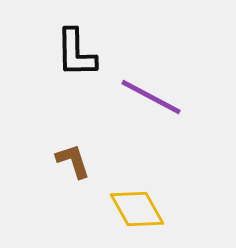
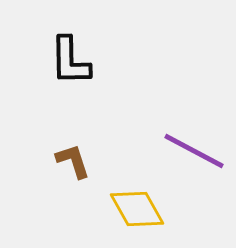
black L-shape: moved 6 px left, 8 px down
purple line: moved 43 px right, 54 px down
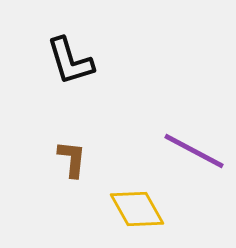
black L-shape: rotated 16 degrees counterclockwise
brown L-shape: moved 1 px left, 2 px up; rotated 24 degrees clockwise
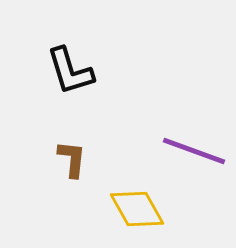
black L-shape: moved 10 px down
purple line: rotated 8 degrees counterclockwise
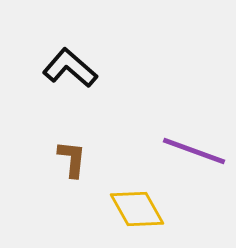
black L-shape: moved 3 px up; rotated 148 degrees clockwise
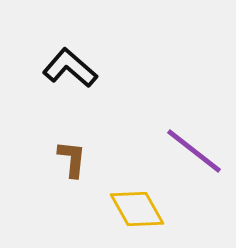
purple line: rotated 18 degrees clockwise
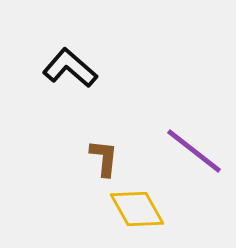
brown L-shape: moved 32 px right, 1 px up
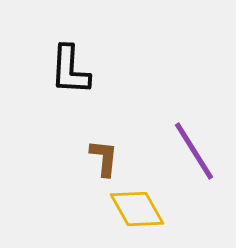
black L-shape: moved 2 px down; rotated 128 degrees counterclockwise
purple line: rotated 20 degrees clockwise
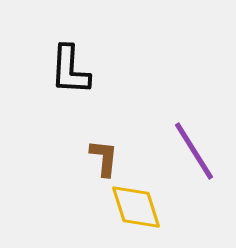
yellow diamond: moved 1 px left, 2 px up; rotated 12 degrees clockwise
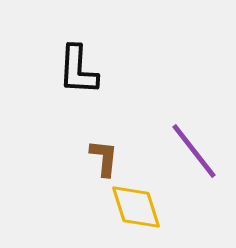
black L-shape: moved 8 px right
purple line: rotated 6 degrees counterclockwise
